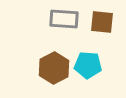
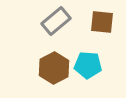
gray rectangle: moved 8 px left, 2 px down; rotated 44 degrees counterclockwise
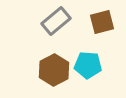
brown square: rotated 20 degrees counterclockwise
brown hexagon: moved 2 px down
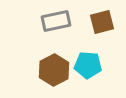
gray rectangle: rotated 28 degrees clockwise
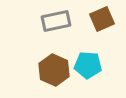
brown square: moved 3 px up; rotated 10 degrees counterclockwise
brown hexagon: rotated 8 degrees counterclockwise
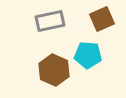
gray rectangle: moved 6 px left
cyan pentagon: moved 10 px up
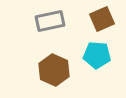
cyan pentagon: moved 9 px right
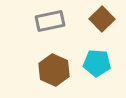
brown square: rotated 20 degrees counterclockwise
cyan pentagon: moved 8 px down
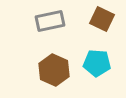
brown square: rotated 20 degrees counterclockwise
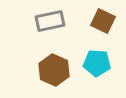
brown square: moved 1 px right, 2 px down
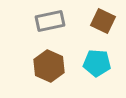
brown hexagon: moved 5 px left, 4 px up
